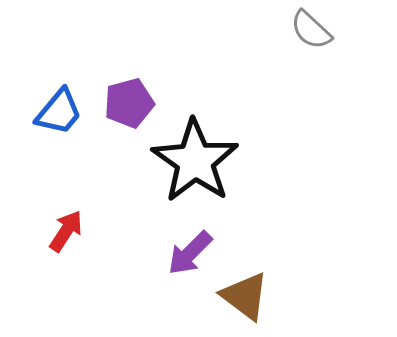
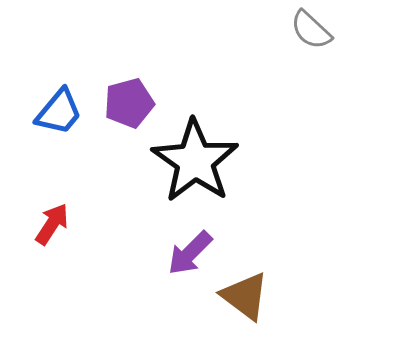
red arrow: moved 14 px left, 7 px up
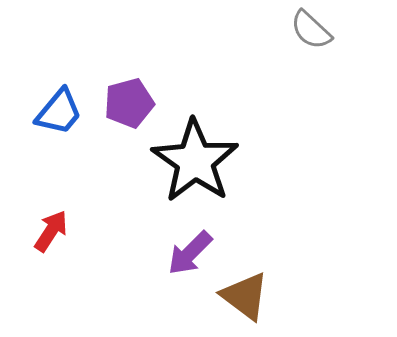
red arrow: moved 1 px left, 7 px down
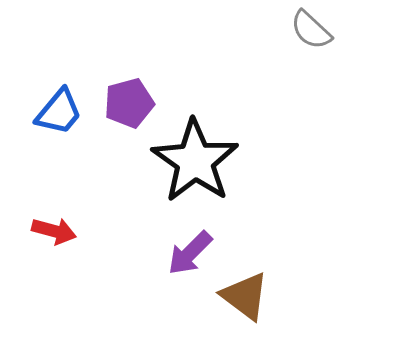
red arrow: moved 3 px right; rotated 72 degrees clockwise
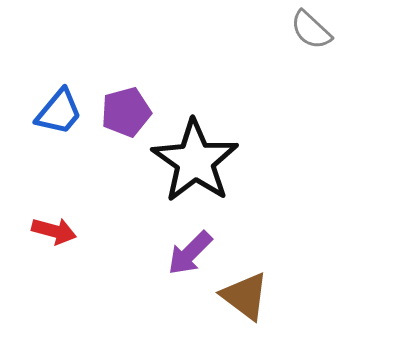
purple pentagon: moved 3 px left, 9 px down
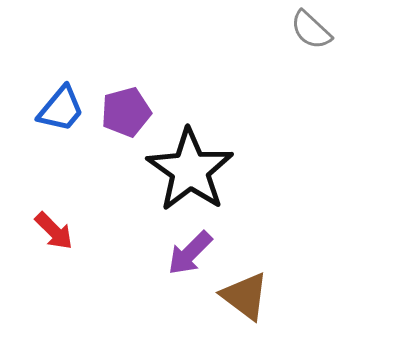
blue trapezoid: moved 2 px right, 3 px up
black star: moved 5 px left, 9 px down
red arrow: rotated 30 degrees clockwise
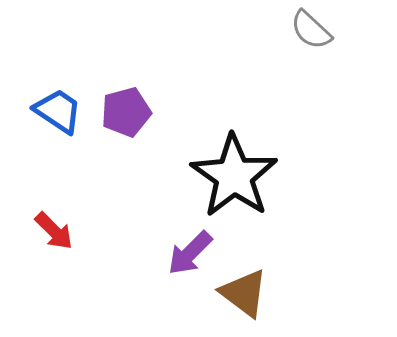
blue trapezoid: moved 3 px left, 2 px down; rotated 96 degrees counterclockwise
black star: moved 44 px right, 6 px down
brown triangle: moved 1 px left, 3 px up
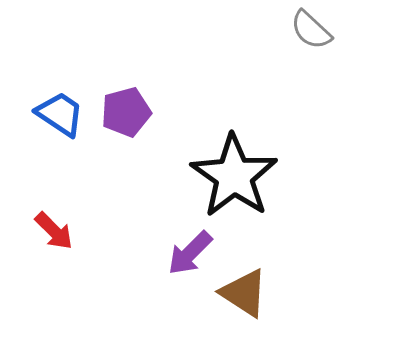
blue trapezoid: moved 2 px right, 3 px down
brown triangle: rotated 4 degrees counterclockwise
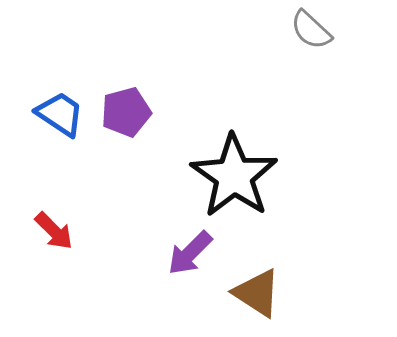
brown triangle: moved 13 px right
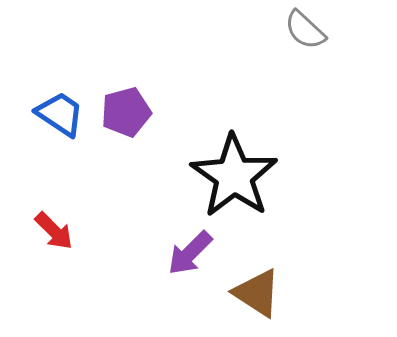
gray semicircle: moved 6 px left
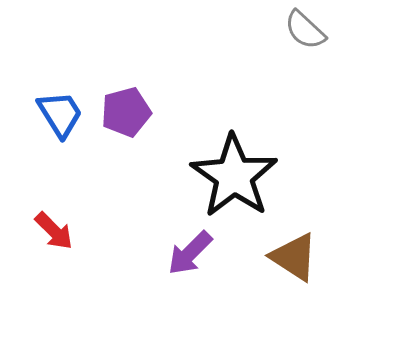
blue trapezoid: rotated 24 degrees clockwise
brown triangle: moved 37 px right, 36 px up
